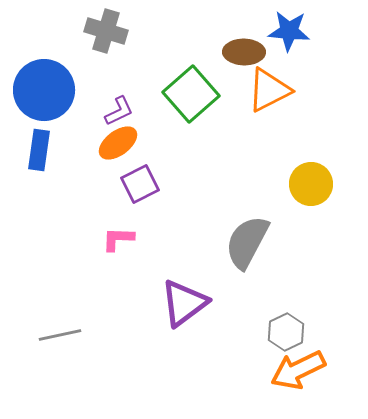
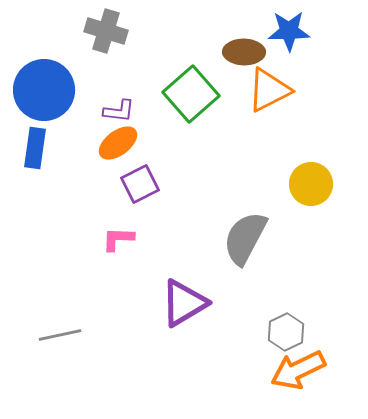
blue star: rotated 6 degrees counterclockwise
purple L-shape: rotated 32 degrees clockwise
blue rectangle: moved 4 px left, 2 px up
gray semicircle: moved 2 px left, 4 px up
purple triangle: rotated 6 degrees clockwise
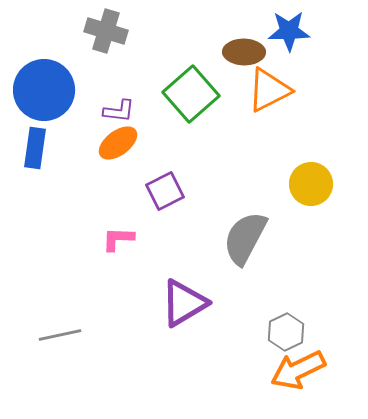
purple square: moved 25 px right, 7 px down
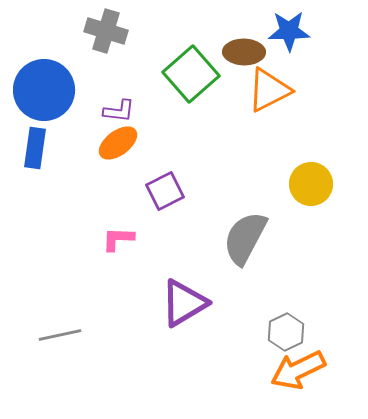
green square: moved 20 px up
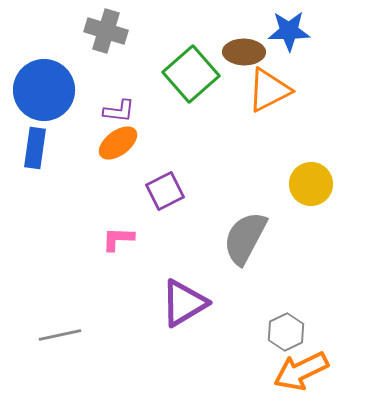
orange arrow: moved 3 px right, 1 px down
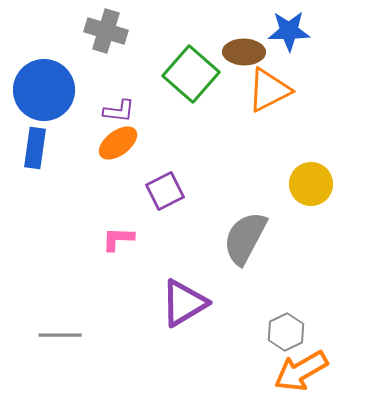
green square: rotated 8 degrees counterclockwise
gray line: rotated 12 degrees clockwise
orange arrow: rotated 4 degrees counterclockwise
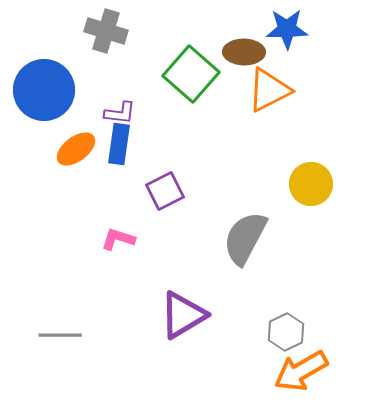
blue star: moved 2 px left, 2 px up
purple L-shape: moved 1 px right, 2 px down
orange ellipse: moved 42 px left, 6 px down
blue rectangle: moved 84 px right, 4 px up
pink L-shape: rotated 16 degrees clockwise
purple triangle: moved 1 px left, 12 px down
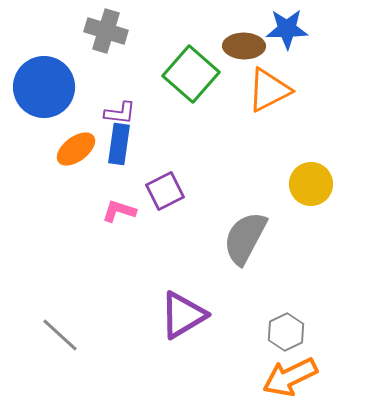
brown ellipse: moved 6 px up
blue circle: moved 3 px up
pink L-shape: moved 1 px right, 28 px up
gray line: rotated 42 degrees clockwise
orange arrow: moved 11 px left, 6 px down; rotated 4 degrees clockwise
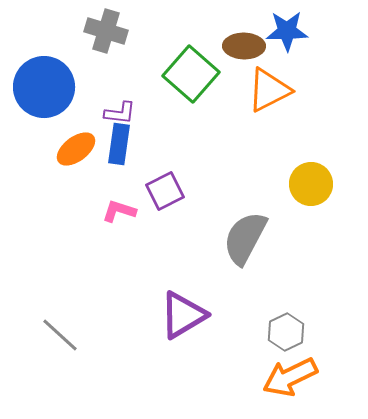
blue star: moved 2 px down
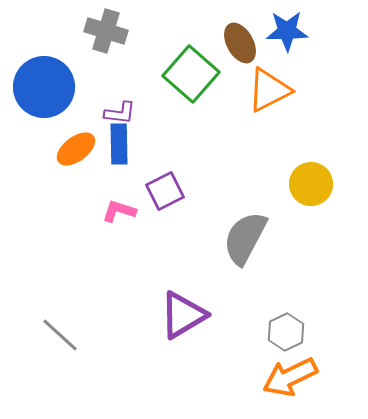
brown ellipse: moved 4 px left, 3 px up; rotated 60 degrees clockwise
blue rectangle: rotated 9 degrees counterclockwise
